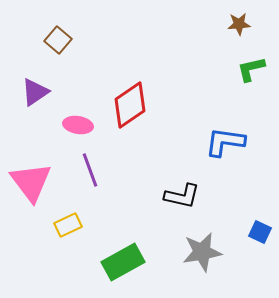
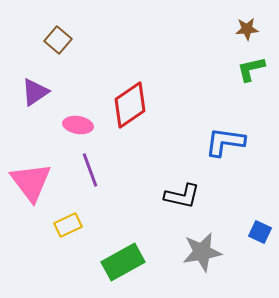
brown star: moved 8 px right, 5 px down
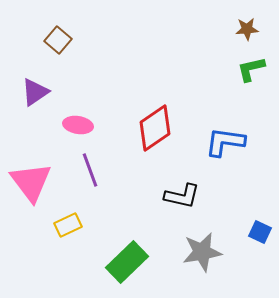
red diamond: moved 25 px right, 23 px down
green rectangle: moved 4 px right; rotated 15 degrees counterclockwise
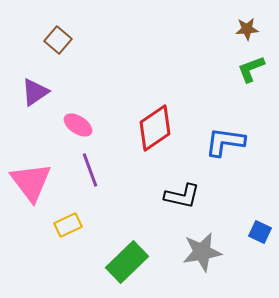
green L-shape: rotated 8 degrees counterclockwise
pink ellipse: rotated 24 degrees clockwise
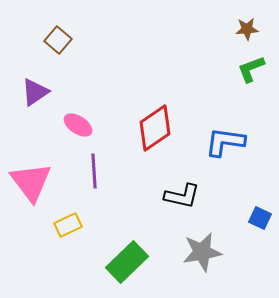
purple line: moved 4 px right, 1 px down; rotated 16 degrees clockwise
blue square: moved 14 px up
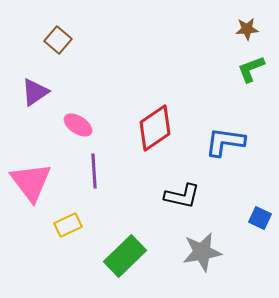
green rectangle: moved 2 px left, 6 px up
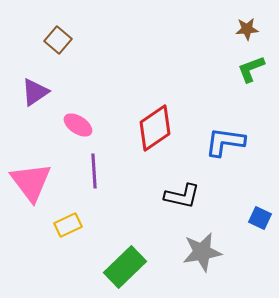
green rectangle: moved 11 px down
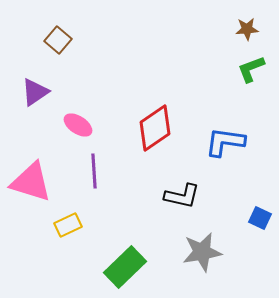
pink triangle: rotated 36 degrees counterclockwise
